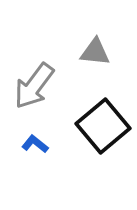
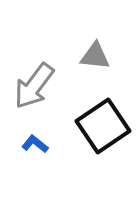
gray triangle: moved 4 px down
black square: rotated 6 degrees clockwise
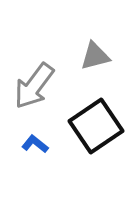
gray triangle: rotated 20 degrees counterclockwise
black square: moved 7 px left
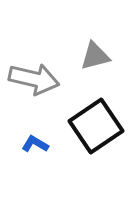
gray arrow: moved 7 px up; rotated 114 degrees counterclockwise
blue L-shape: rotated 8 degrees counterclockwise
